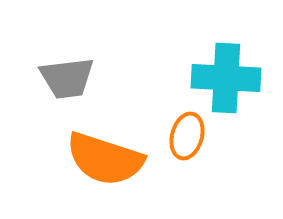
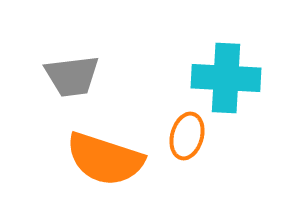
gray trapezoid: moved 5 px right, 2 px up
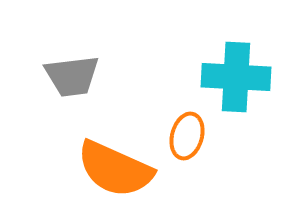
cyan cross: moved 10 px right, 1 px up
orange semicircle: moved 10 px right, 10 px down; rotated 6 degrees clockwise
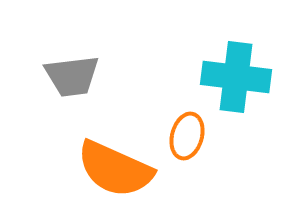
cyan cross: rotated 4 degrees clockwise
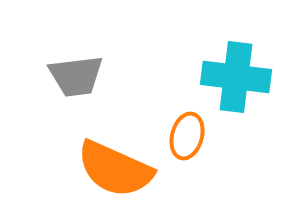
gray trapezoid: moved 4 px right
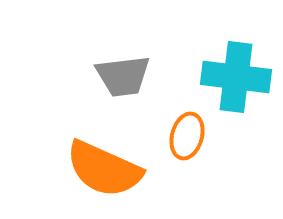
gray trapezoid: moved 47 px right
orange semicircle: moved 11 px left
